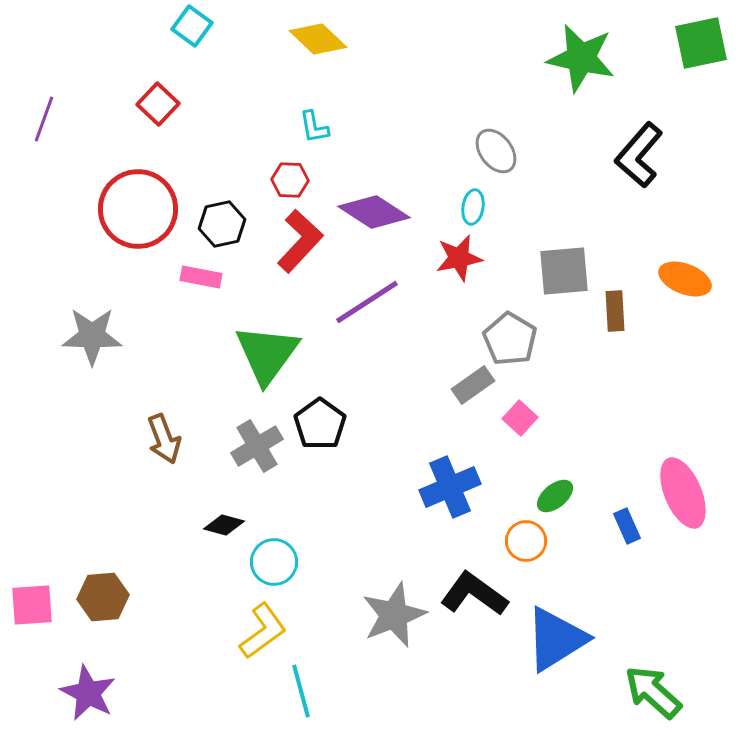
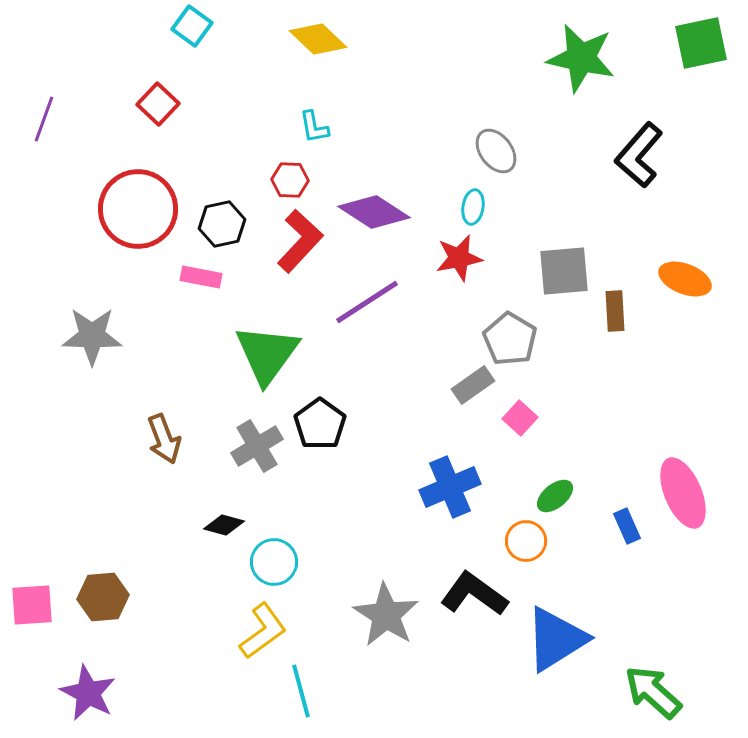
gray star at (394, 615): moved 8 px left; rotated 18 degrees counterclockwise
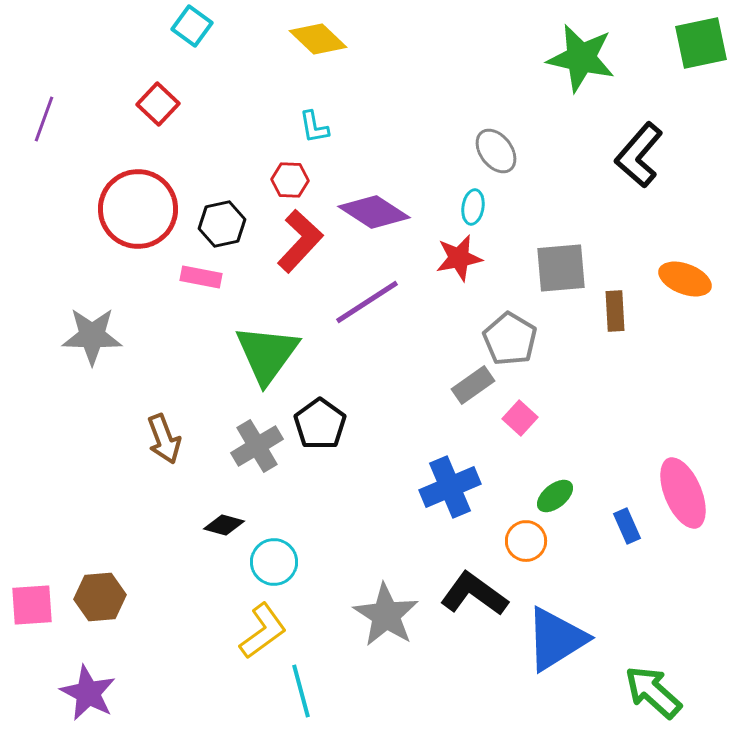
gray square at (564, 271): moved 3 px left, 3 px up
brown hexagon at (103, 597): moved 3 px left
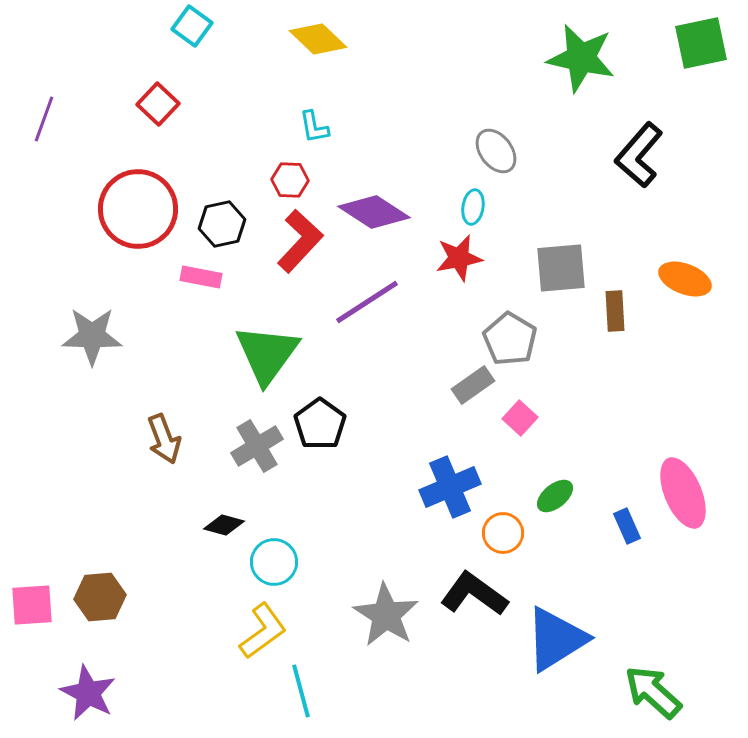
orange circle at (526, 541): moved 23 px left, 8 px up
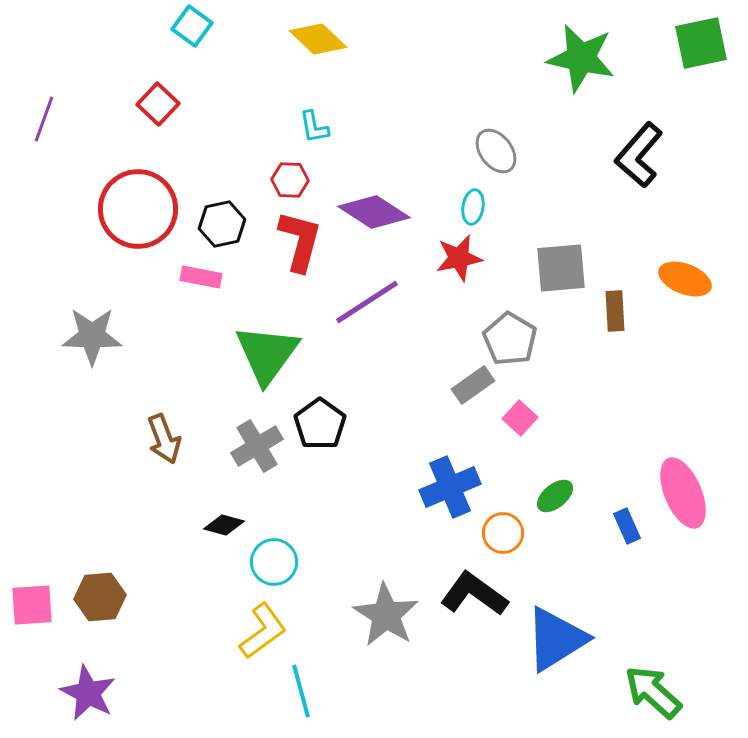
red L-shape at (300, 241): rotated 28 degrees counterclockwise
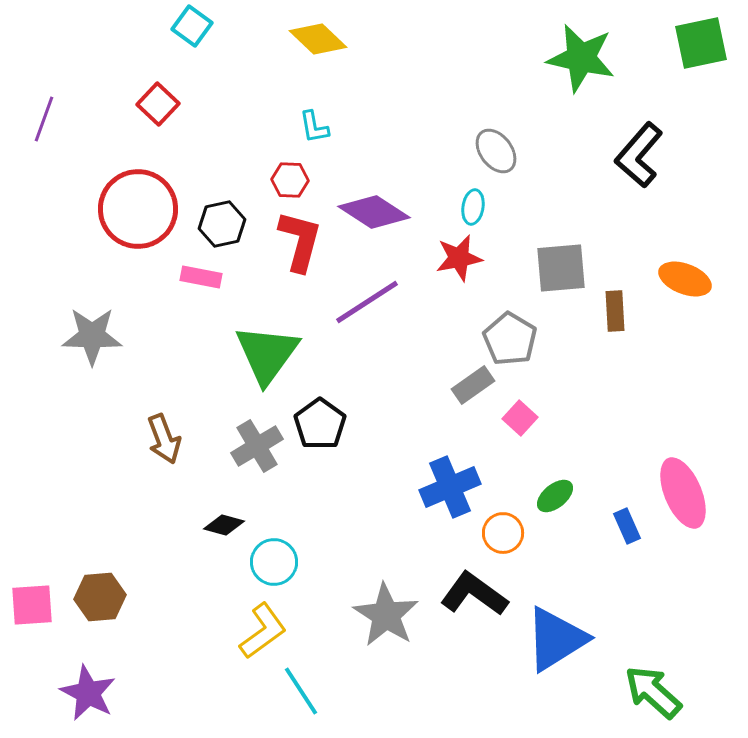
cyan line at (301, 691): rotated 18 degrees counterclockwise
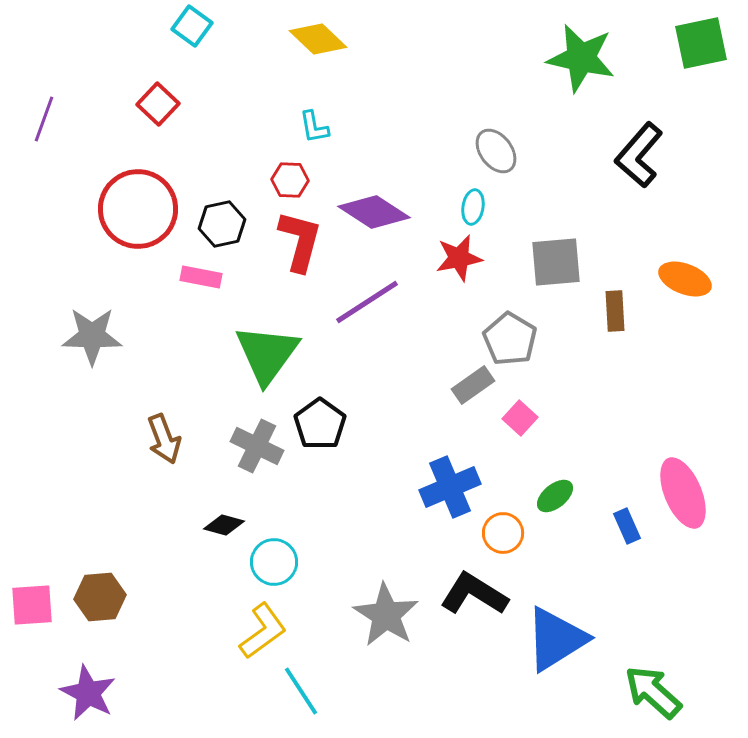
gray square at (561, 268): moved 5 px left, 6 px up
gray cross at (257, 446): rotated 33 degrees counterclockwise
black L-shape at (474, 594): rotated 4 degrees counterclockwise
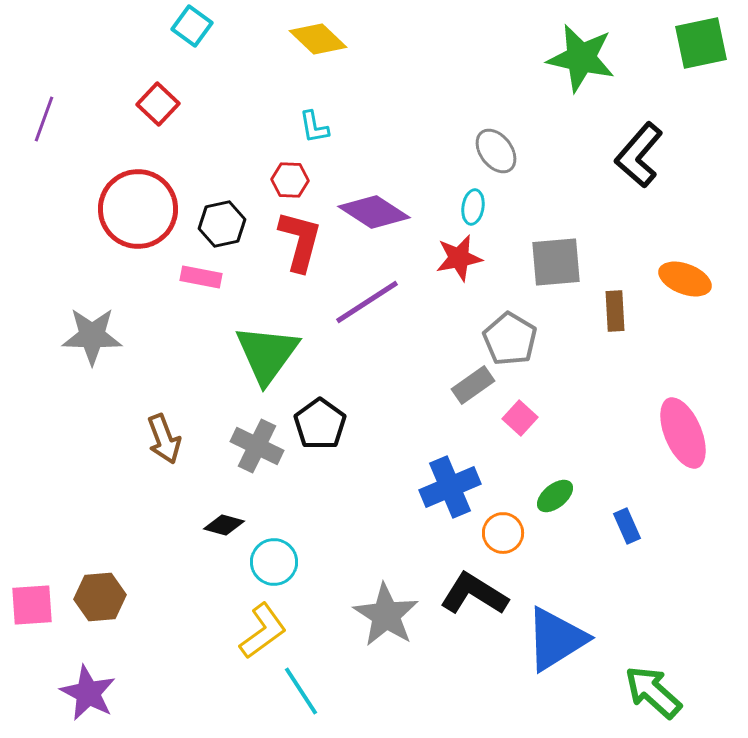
pink ellipse at (683, 493): moved 60 px up
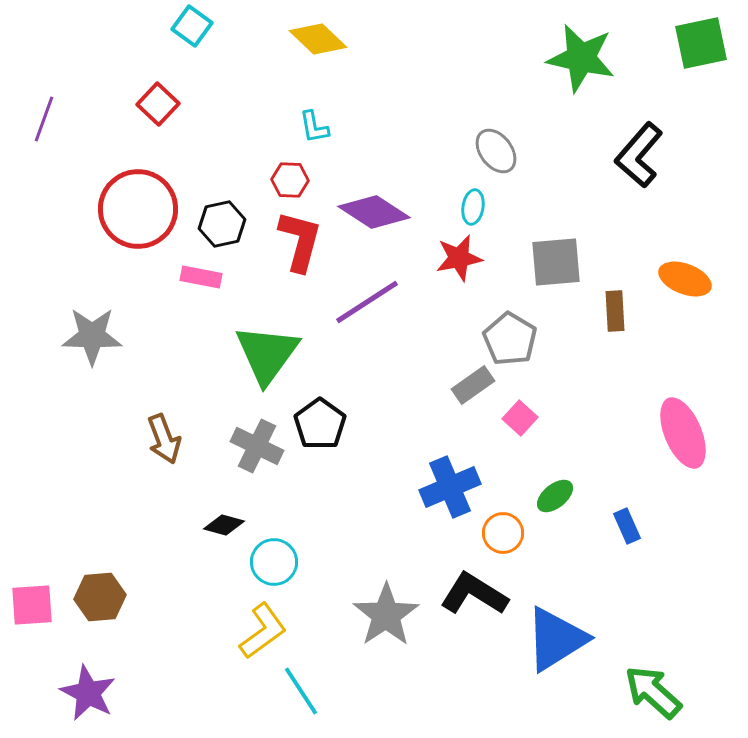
gray star at (386, 615): rotated 6 degrees clockwise
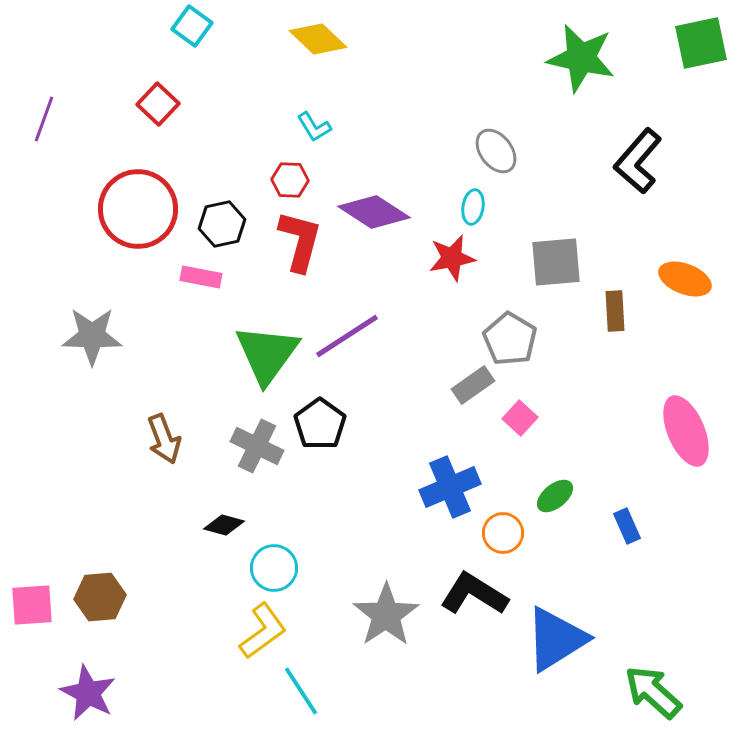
cyan L-shape at (314, 127): rotated 21 degrees counterclockwise
black L-shape at (639, 155): moved 1 px left, 6 px down
red star at (459, 258): moved 7 px left
purple line at (367, 302): moved 20 px left, 34 px down
pink ellipse at (683, 433): moved 3 px right, 2 px up
cyan circle at (274, 562): moved 6 px down
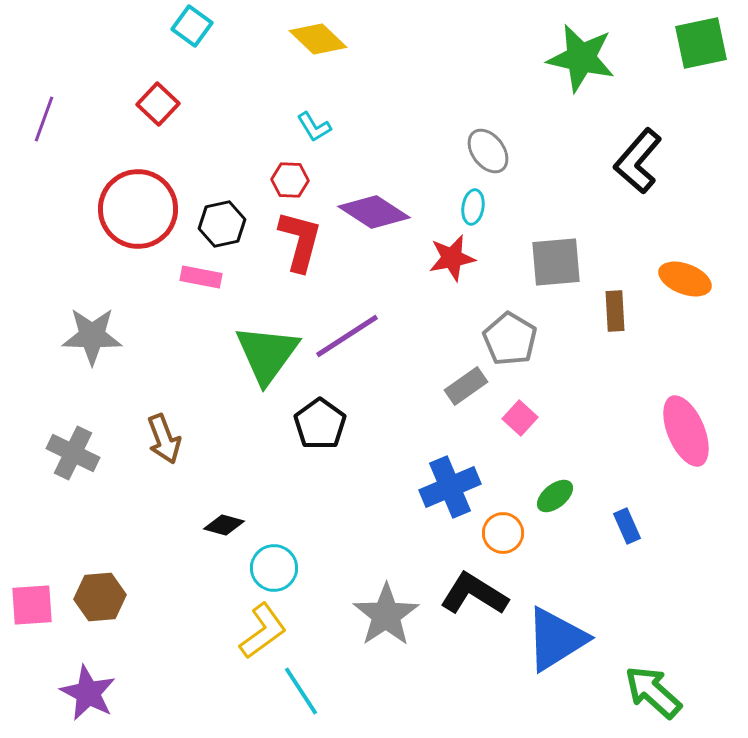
gray ellipse at (496, 151): moved 8 px left
gray rectangle at (473, 385): moved 7 px left, 1 px down
gray cross at (257, 446): moved 184 px left, 7 px down
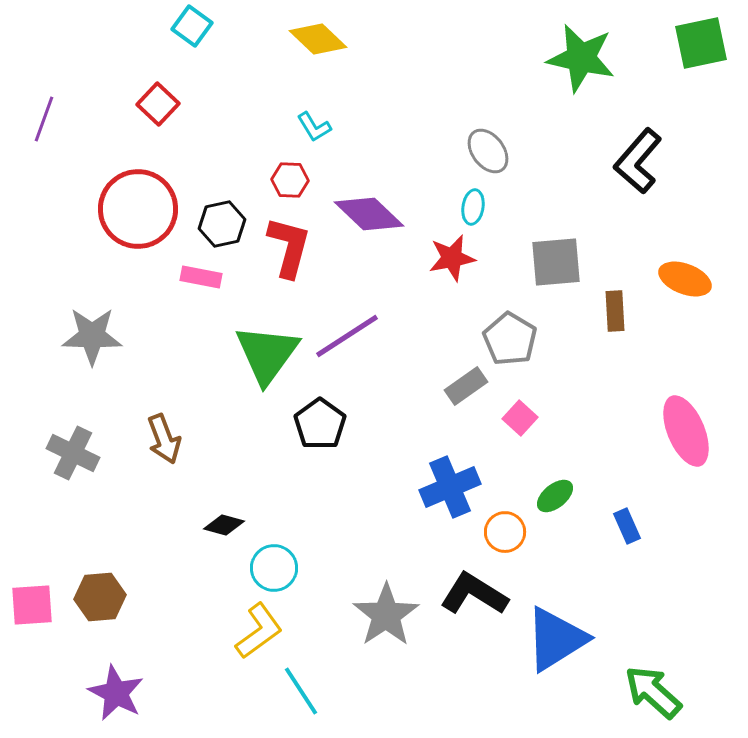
purple diamond at (374, 212): moved 5 px left, 2 px down; rotated 10 degrees clockwise
red L-shape at (300, 241): moved 11 px left, 6 px down
orange circle at (503, 533): moved 2 px right, 1 px up
yellow L-shape at (263, 631): moved 4 px left
purple star at (88, 693): moved 28 px right
